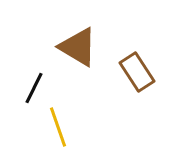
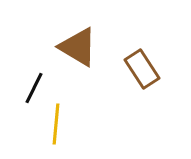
brown rectangle: moved 5 px right, 3 px up
yellow line: moved 2 px left, 3 px up; rotated 24 degrees clockwise
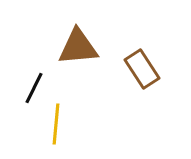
brown triangle: rotated 36 degrees counterclockwise
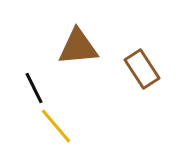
black line: rotated 52 degrees counterclockwise
yellow line: moved 2 px down; rotated 45 degrees counterclockwise
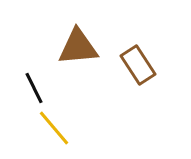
brown rectangle: moved 4 px left, 4 px up
yellow line: moved 2 px left, 2 px down
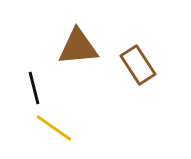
black line: rotated 12 degrees clockwise
yellow line: rotated 15 degrees counterclockwise
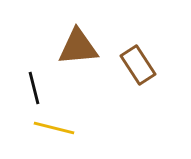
yellow line: rotated 21 degrees counterclockwise
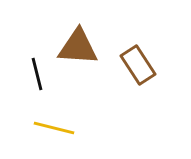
brown triangle: rotated 9 degrees clockwise
black line: moved 3 px right, 14 px up
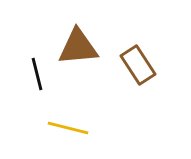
brown triangle: rotated 9 degrees counterclockwise
yellow line: moved 14 px right
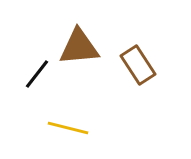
brown triangle: moved 1 px right
black line: rotated 52 degrees clockwise
